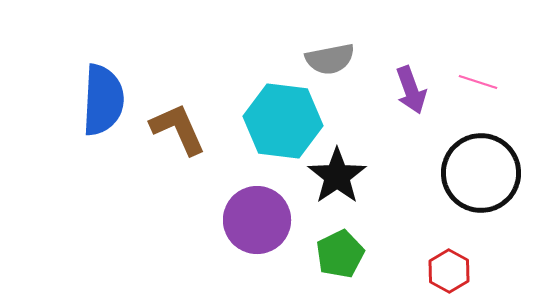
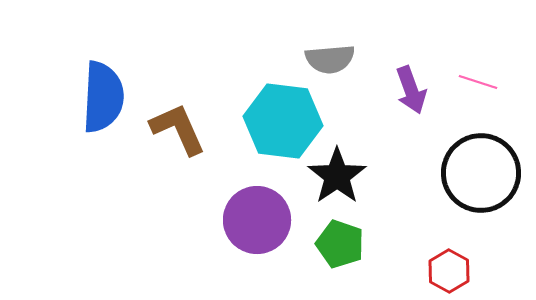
gray semicircle: rotated 6 degrees clockwise
blue semicircle: moved 3 px up
green pentagon: moved 10 px up; rotated 27 degrees counterclockwise
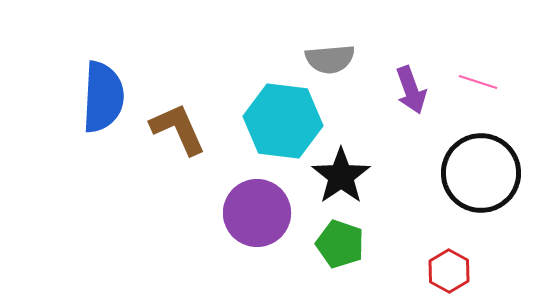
black star: moved 4 px right
purple circle: moved 7 px up
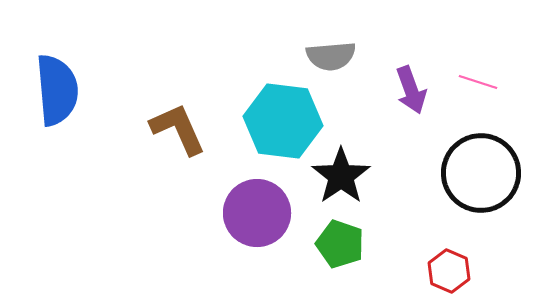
gray semicircle: moved 1 px right, 3 px up
blue semicircle: moved 46 px left, 7 px up; rotated 8 degrees counterclockwise
red hexagon: rotated 6 degrees counterclockwise
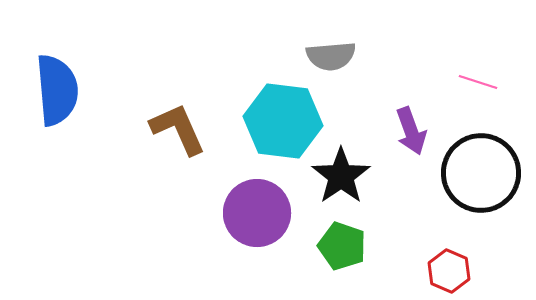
purple arrow: moved 41 px down
green pentagon: moved 2 px right, 2 px down
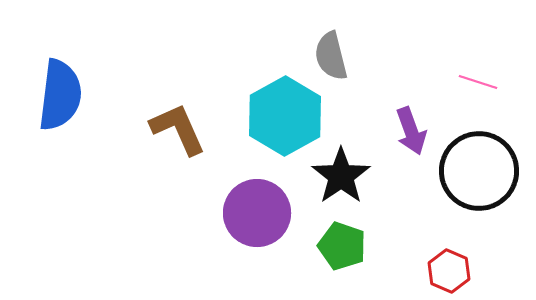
gray semicircle: rotated 81 degrees clockwise
blue semicircle: moved 3 px right, 5 px down; rotated 12 degrees clockwise
cyan hexagon: moved 2 px right, 5 px up; rotated 24 degrees clockwise
black circle: moved 2 px left, 2 px up
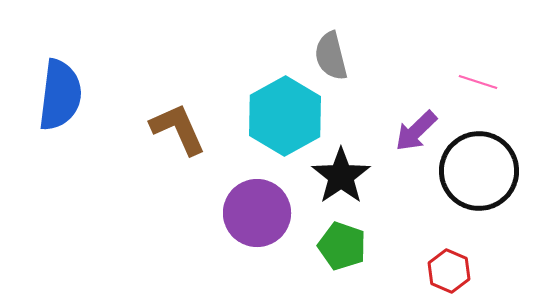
purple arrow: moved 5 px right; rotated 66 degrees clockwise
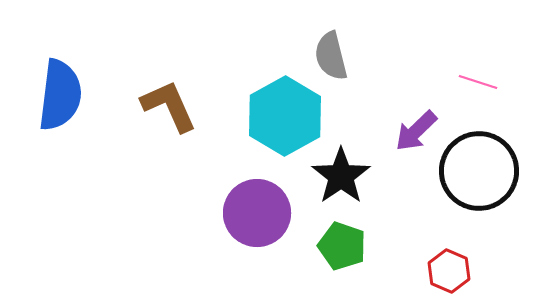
brown L-shape: moved 9 px left, 23 px up
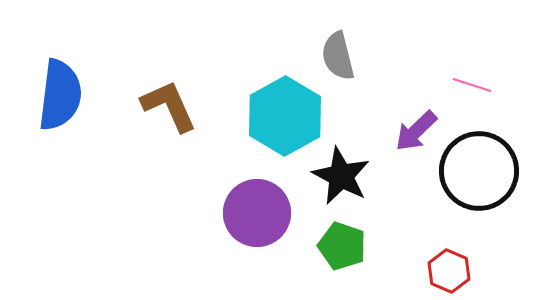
gray semicircle: moved 7 px right
pink line: moved 6 px left, 3 px down
black star: rotated 10 degrees counterclockwise
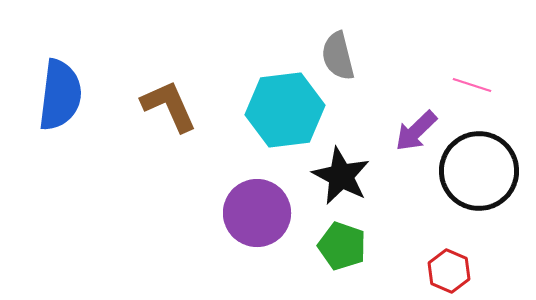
cyan hexagon: moved 6 px up; rotated 22 degrees clockwise
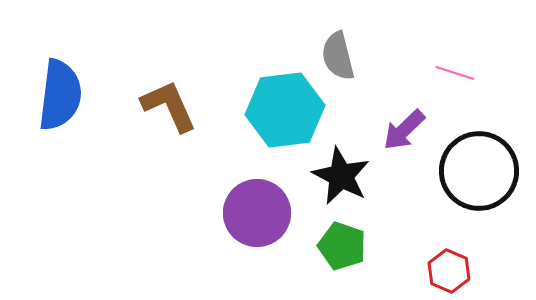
pink line: moved 17 px left, 12 px up
purple arrow: moved 12 px left, 1 px up
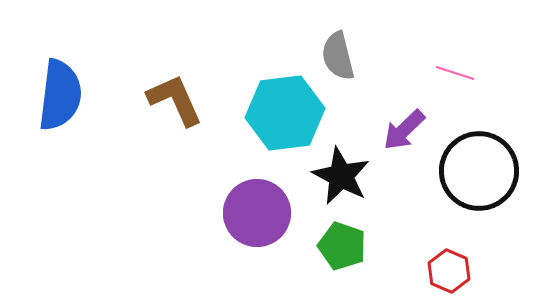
brown L-shape: moved 6 px right, 6 px up
cyan hexagon: moved 3 px down
